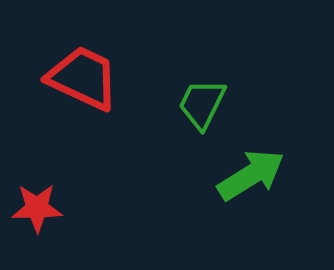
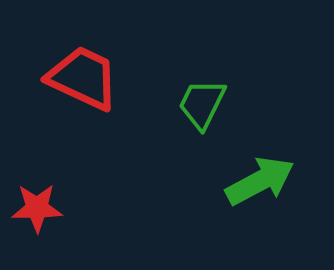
green arrow: moved 9 px right, 6 px down; rotated 4 degrees clockwise
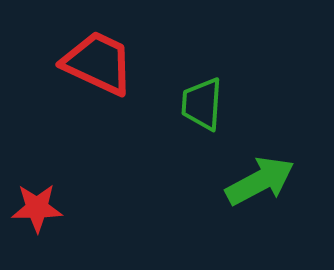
red trapezoid: moved 15 px right, 15 px up
green trapezoid: rotated 22 degrees counterclockwise
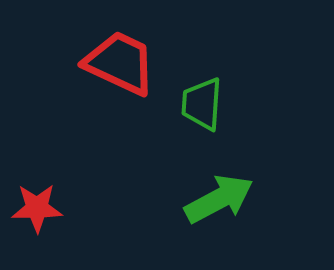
red trapezoid: moved 22 px right
green arrow: moved 41 px left, 18 px down
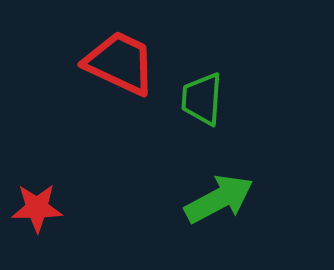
green trapezoid: moved 5 px up
